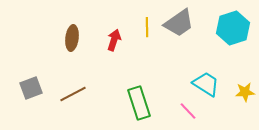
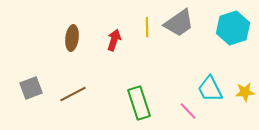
cyan trapezoid: moved 4 px right, 5 px down; rotated 148 degrees counterclockwise
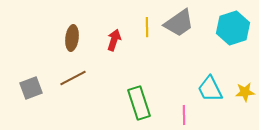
brown line: moved 16 px up
pink line: moved 4 px left, 4 px down; rotated 42 degrees clockwise
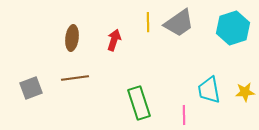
yellow line: moved 1 px right, 5 px up
brown line: moved 2 px right; rotated 20 degrees clockwise
cyan trapezoid: moved 1 px left, 1 px down; rotated 16 degrees clockwise
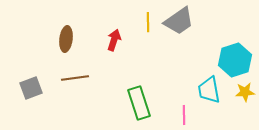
gray trapezoid: moved 2 px up
cyan hexagon: moved 2 px right, 32 px down
brown ellipse: moved 6 px left, 1 px down
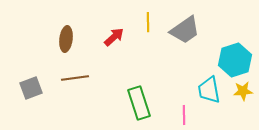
gray trapezoid: moved 6 px right, 9 px down
red arrow: moved 3 px up; rotated 30 degrees clockwise
yellow star: moved 2 px left, 1 px up
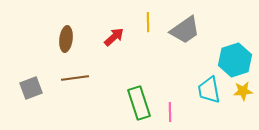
pink line: moved 14 px left, 3 px up
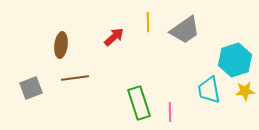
brown ellipse: moved 5 px left, 6 px down
yellow star: moved 2 px right
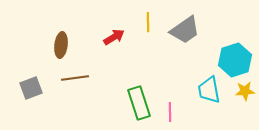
red arrow: rotated 10 degrees clockwise
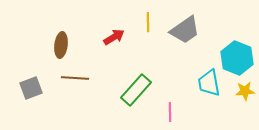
cyan hexagon: moved 2 px right, 2 px up; rotated 20 degrees counterclockwise
brown line: rotated 12 degrees clockwise
cyan trapezoid: moved 7 px up
green rectangle: moved 3 px left, 13 px up; rotated 60 degrees clockwise
